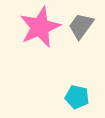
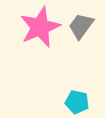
cyan pentagon: moved 5 px down
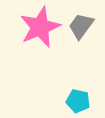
cyan pentagon: moved 1 px right, 1 px up
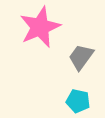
gray trapezoid: moved 31 px down
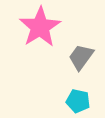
pink star: rotated 9 degrees counterclockwise
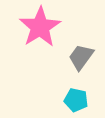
cyan pentagon: moved 2 px left, 1 px up
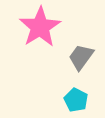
cyan pentagon: rotated 15 degrees clockwise
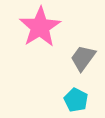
gray trapezoid: moved 2 px right, 1 px down
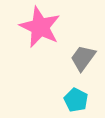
pink star: rotated 15 degrees counterclockwise
